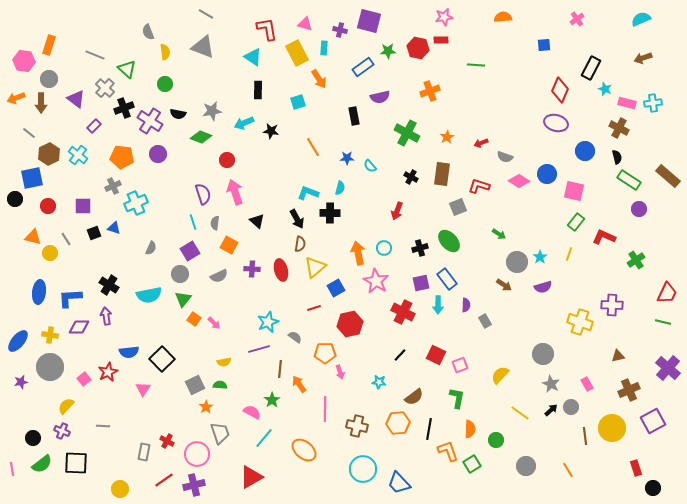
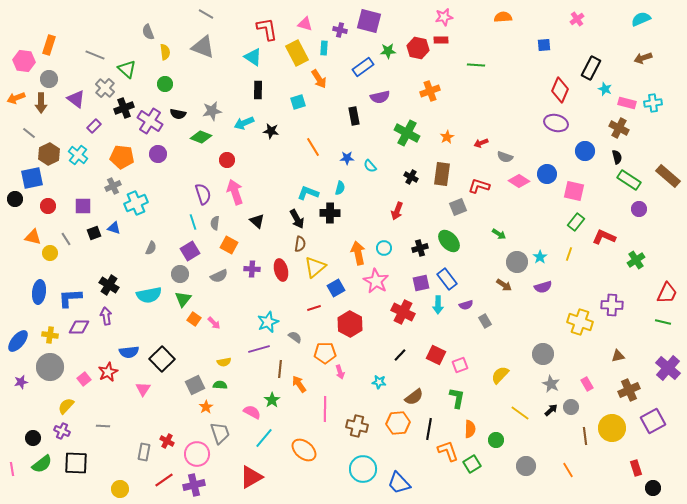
purple semicircle at (466, 305): rotated 72 degrees clockwise
red hexagon at (350, 324): rotated 20 degrees counterclockwise
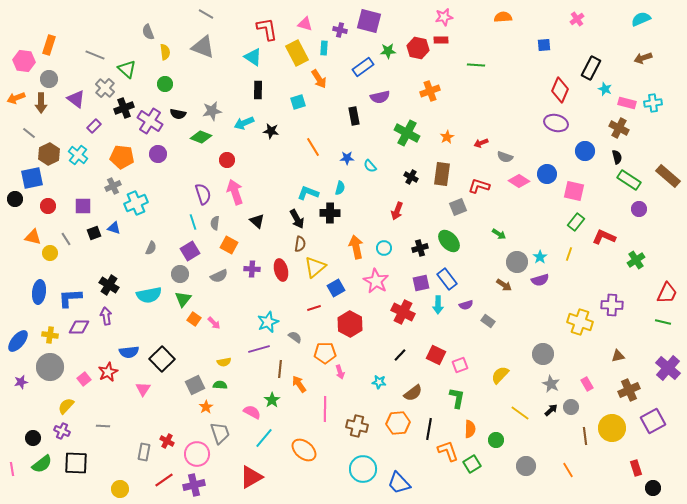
orange arrow at (358, 253): moved 2 px left, 6 px up
purple semicircle at (543, 287): moved 3 px left, 7 px up
gray rectangle at (485, 321): moved 3 px right; rotated 24 degrees counterclockwise
brown semicircle at (414, 397): moved 1 px left, 4 px up
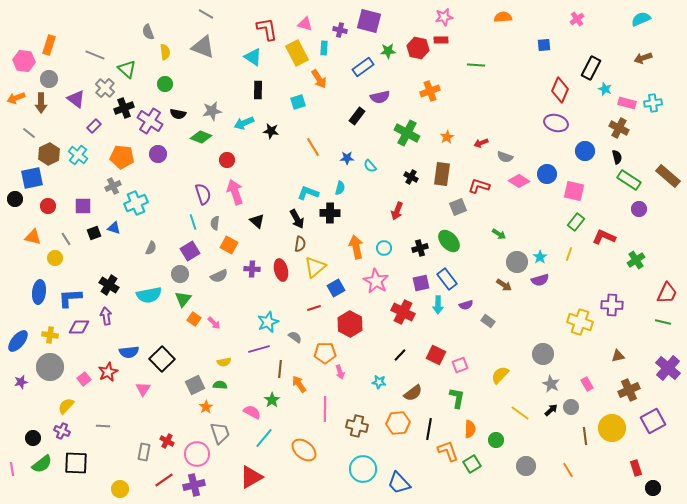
black rectangle at (354, 116): moved 3 px right; rotated 48 degrees clockwise
yellow circle at (50, 253): moved 5 px right, 5 px down
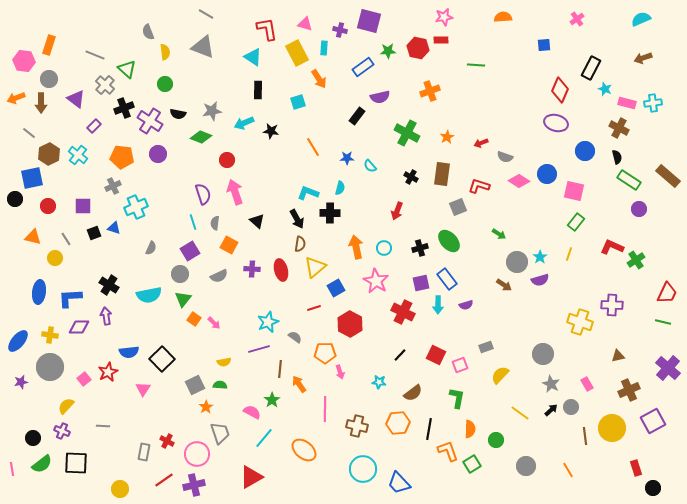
gray cross at (105, 88): moved 3 px up
cyan cross at (136, 203): moved 4 px down
red L-shape at (604, 237): moved 8 px right, 10 px down
gray rectangle at (488, 321): moved 2 px left, 26 px down; rotated 56 degrees counterclockwise
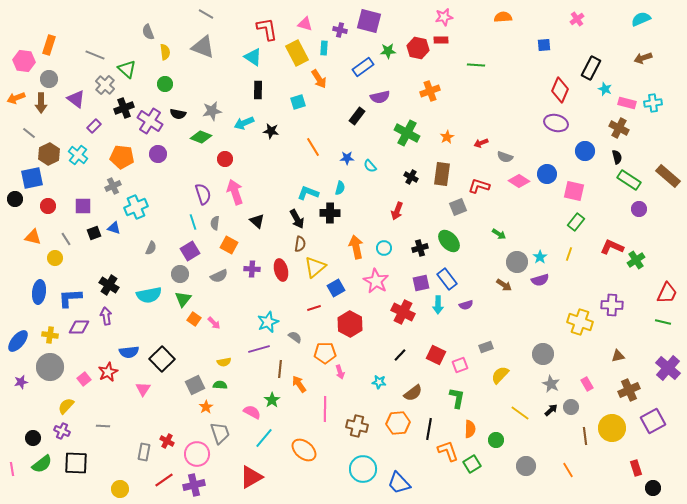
red circle at (227, 160): moved 2 px left, 1 px up
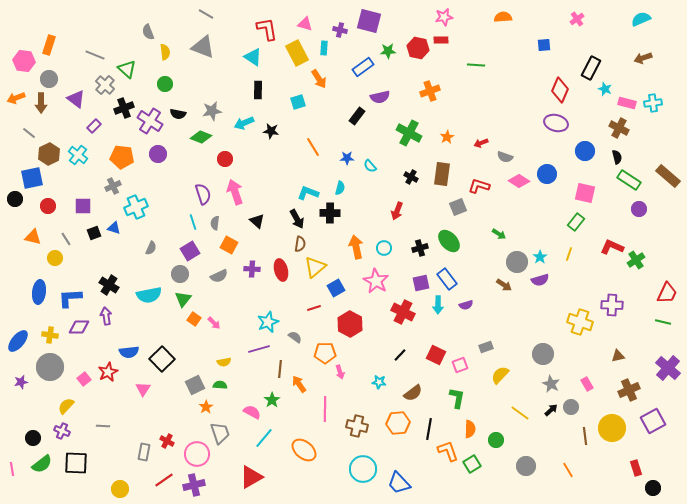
green cross at (407, 133): moved 2 px right
pink square at (574, 191): moved 11 px right, 2 px down
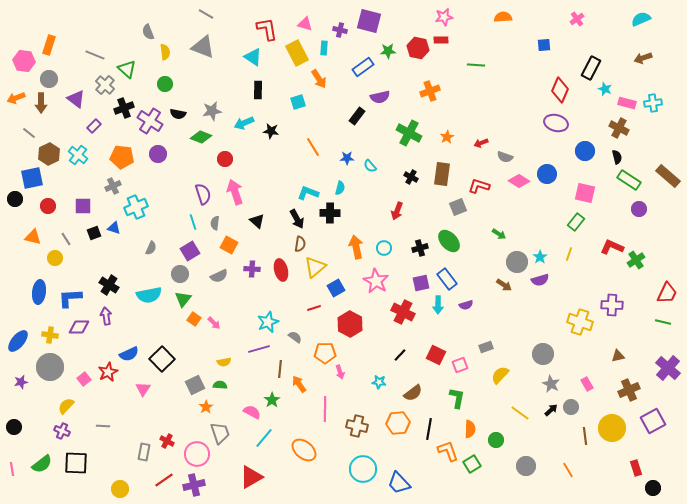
blue semicircle at (129, 352): moved 2 px down; rotated 18 degrees counterclockwise
black circle at (33, 438): moved 19 px left, 11 px up
